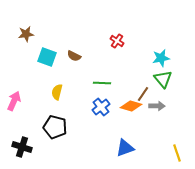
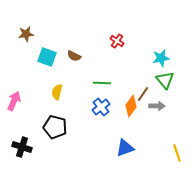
green triangle: moved 2 px right, 1 px down
orange diamond: rotated 70 degrees counterclockwise
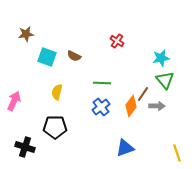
black pentagon: rotated 15 degrees counterclockwise
black cross: moved 3 px right
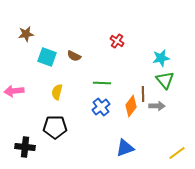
brown line: rotated 35 degrees counterclockwise
pink arrow: moved 10 px up; rotated 120 degrees counterclockwise
black cross: rotated 12 degrees counterclockwise
yellow line: rotated 72 degrees clockwise
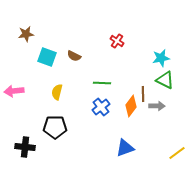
green triangle: rotated 24 degrees counterclockwise
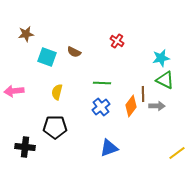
brown semicircle: moved 4 px up
blue triangle: moved 16 px left
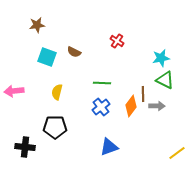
brown star: moved 11 px right, 9 px up
blue triangle: moved 1 px up
